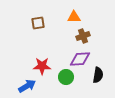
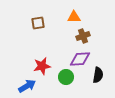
red star: rotated 12 degrees counterclockwise
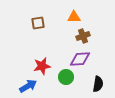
black semicircle: moved 9 px down
blue arrow: moved 1 px right
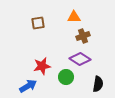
purple diamond: rotated 35 degrees clockwise
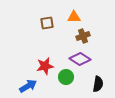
brown square: moved 9 px right
red star: moved 3 px right
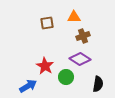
red star: rotated 30 degrees counterclockwise
